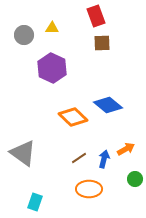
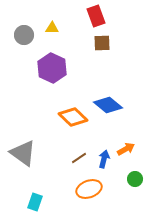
orange ellipse: rotated 20 degrees counterclockwise
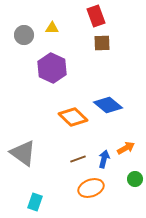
orange arrow: moved 1 px up
brown line: moved 1 px left, 1 px down; rotated 14 degrees clockwise
orange ellipse: moved 2 px right, 1 px up
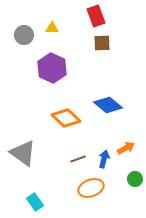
orange diamond: moved 7 px left, 1 px down
cyan rectangle: rotated 54 degrees counterclockwise
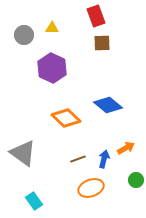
green circle: moved 1 px right, 1 px down
cyan rectangle: moved 1 px left, 1 px up
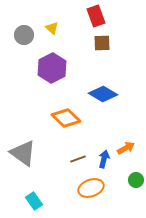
yellow triangle: rotated 40 degrees clockwise
purple hexagon: rotated 8 degrees clockwise
blue diamond: moved 5 px left, 11 px up; rotated 8 degrees counterclockwise
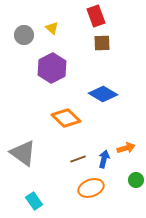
orange arrow: rotated 12 degrees clockwise
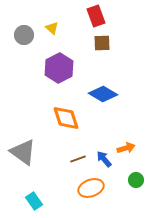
purple hexagon: moved 7 px right
orange diamond: rotated 28 degrees clockwise
gray triangle: moved 1 px up
blue arrow: rotated 54 degrees counterclockwise
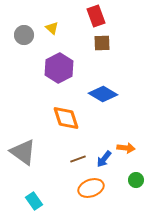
orange arrow: rotated 24 degrees clockwise
blue arrow: rotated 102 degrees counterclockwise
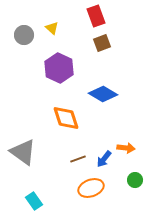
brown square: rotated 18 degrees counterclockwise
purple hexagon: rotated 8 degrees counterclockwise
green circle: moved 1 px left
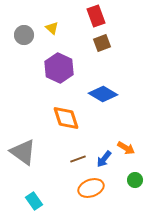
orange arrow: rotated 24 degrees clockwise
